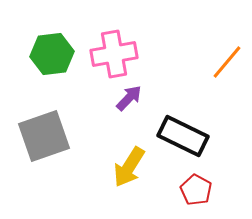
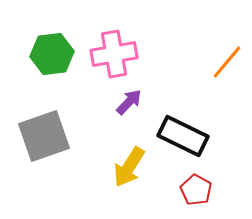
purple arrow: moved 4 px down
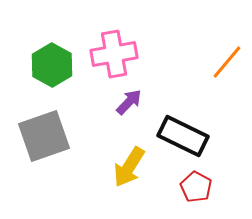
green hexagon: moved 11 px down; rotated 24 degrees counterclockwise
red pentagon: moved 3 px up
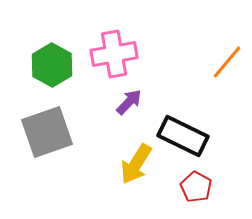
gray square: moved 3 px right, 4 px up
yellow arrow: moved 7 px right, 3 px up
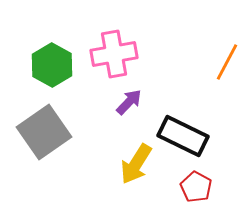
orange line: rotated 12 degrees counterclockwise
gray square: moved 3 px left; rotated 16 degrees counterclockwise
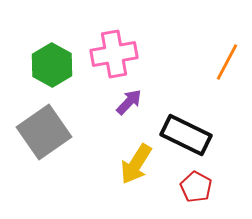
black rectangle: moved 3 px right, 1 px up
